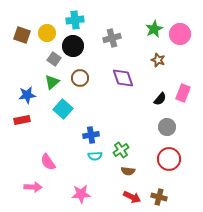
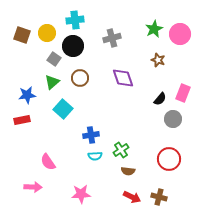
gray circle: moved 6 px right, 8 px up
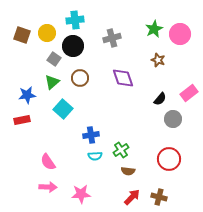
pink rectangle: moved 6 px right; rotated 30 degrees clockwise
pink arrow: moved 15 px right
red arrow: rotated 72 degrees counterclockwise
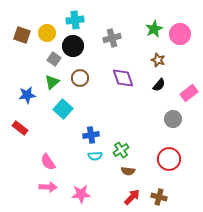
black semicircle: moved 1 px left, 14 px up
red rectangle: moved 2 px left, 8 px down; rotated 49 degrees clockwise
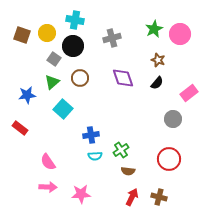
cyan cross: rotated 18 degrees clockwise
black semicircle: moved 2 px left, 2 px up
red arrow: rotated 18 degrees counterclockwise
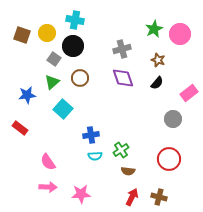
gray cross: moved 10 px right, 11 px down
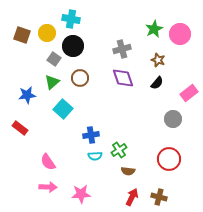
cyan cross: moved 4 px left, 1 px up
green cross: moved 2 px left
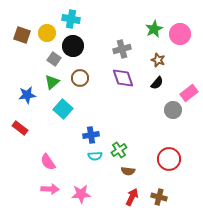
gray circle: moved 9 px up
pink arrow: moved 2 px right, 2 px down
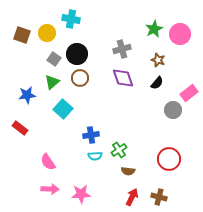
black circle: moved 4 px right, 8 px down
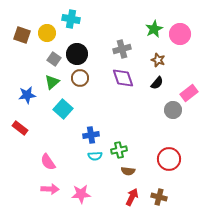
green cross: rotated 21 degrees clockwise
